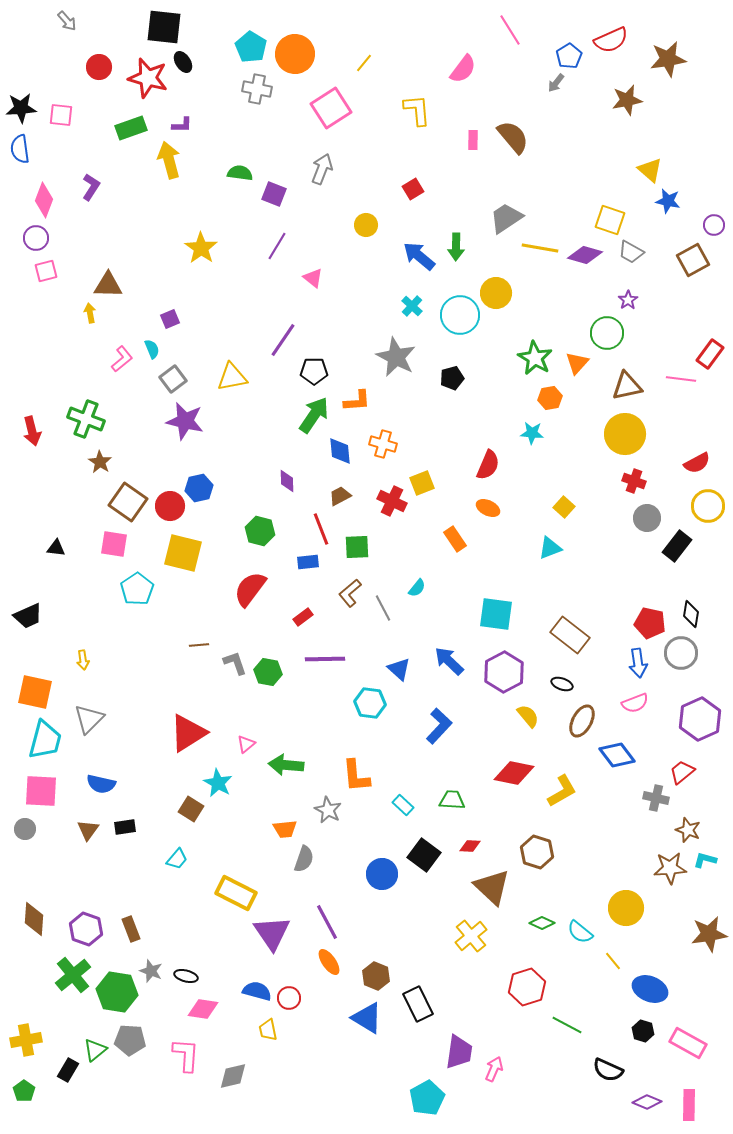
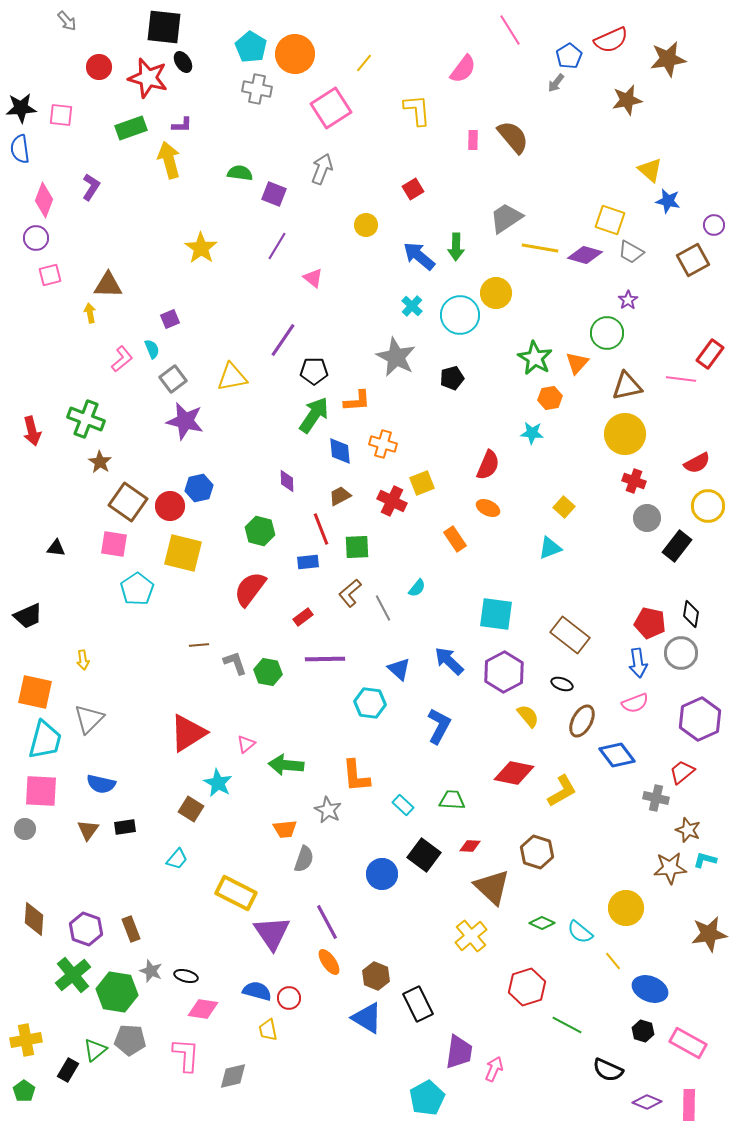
pink square at (46, 271): moved 4 px right, 4 px down
blue L-shape at (439, 726): rotated 15 degrees counterclockwise
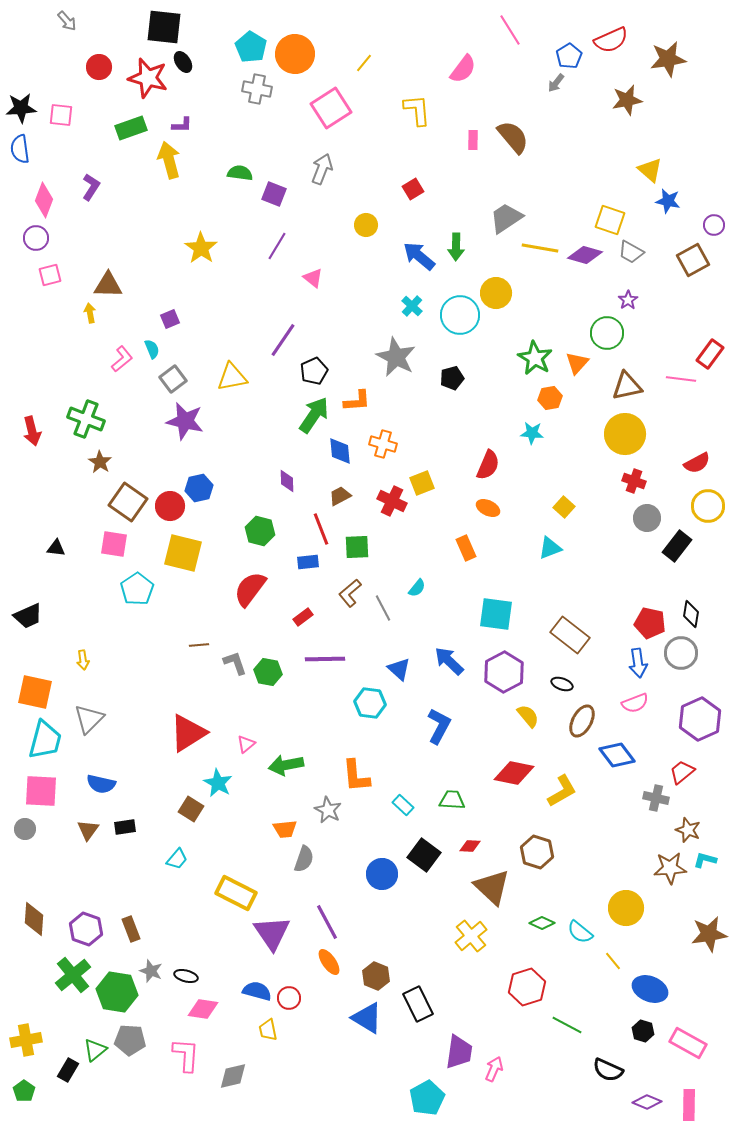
black pentagon at (314, 371): rotated 24 degrees counterclockwise
orange rectangle at (455, 539): moved 11 px right, 9 px down; rotated 10 degrees clockwise
green arrow at (286, 765): rotated 16 degrees counterclockwise
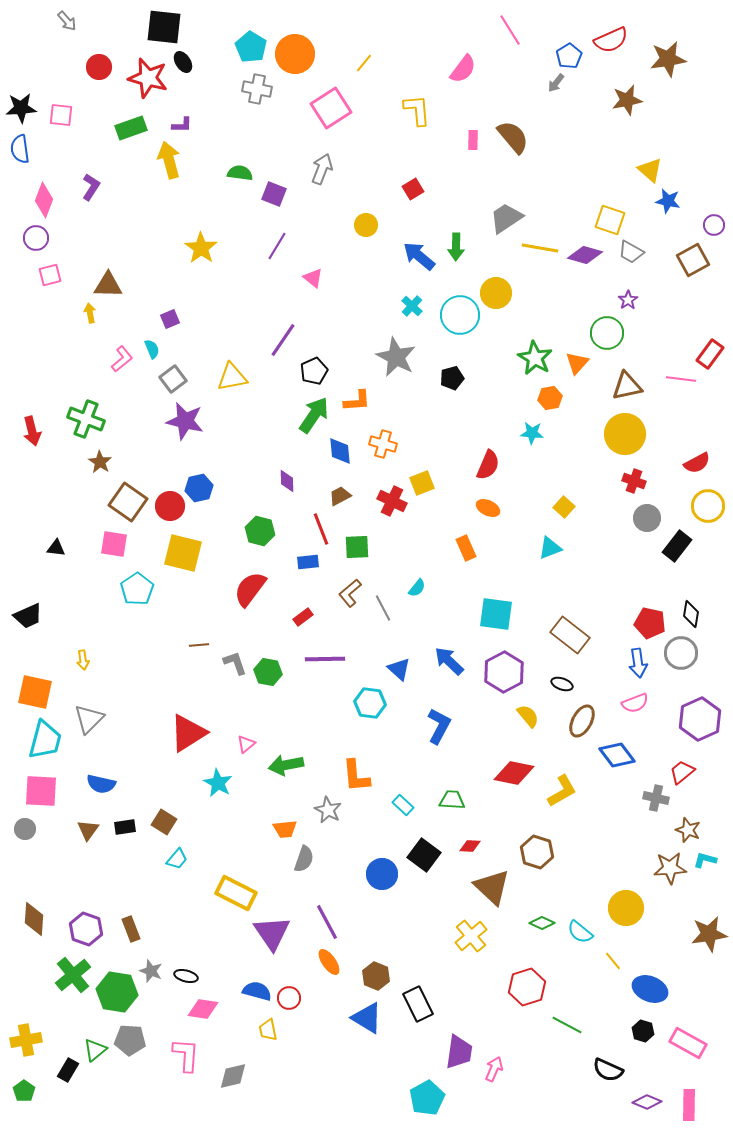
brown square at (191, 809): moved 27 px left, 13 px down
